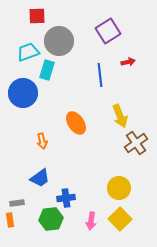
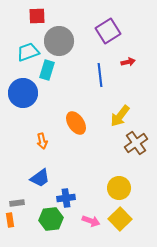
yellow arrow: rotated 60 degrees clockwise
pink arrow: rotated 78 degrees counterclockwise
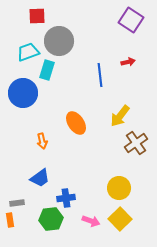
purple square: moved 23 px right, 11 px up; rotated 25 degrees counterclockwise
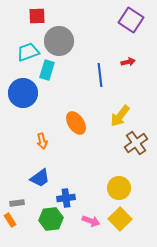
orange rectangle: rotated 24 degrees counterclockwise
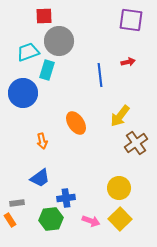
red square: moved 7 px right
purple square: rotated 25 degrees counterclockwise
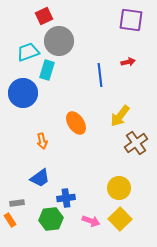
red square: rotated 24 degrees counterclockwise
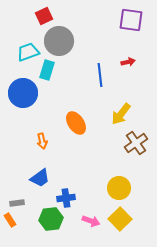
yellow arrow: moved 1 px right, 2 px up
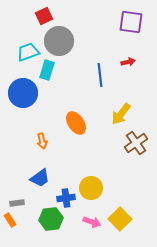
purple square: moved 2 px down
yellow circle: moved 28 px left
pink arrow: moved 1 px right, 1 px down
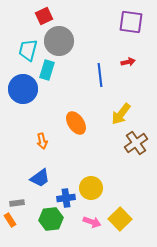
cyan trapezoid: moved 2 px up; rotated 55 degrees counterclockwise
blue circle: moved 4 px up
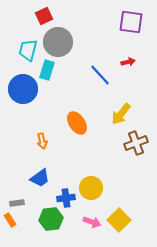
gray circle: moved 1 px left, 1 px down
blue line: rotated 35 degrees counterclockwise
orange ellipse: moved 1 px right
brown cross: rotated 15 degrees clockwise
yellow square: moved 1 px left, 1 px down
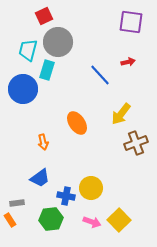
orange arrow: moved 1 px right, 1 px down
blue cross: moved 2 px up; rotated 18 degrees clockwise
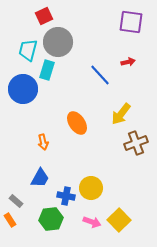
blue trapezoid: rotated 25 degrees counterclockwise
gray rectangle: moved 1 px left, 2 px up; rotated 48 degrees clockwise
